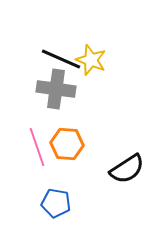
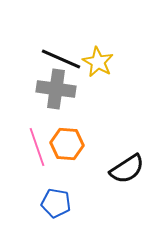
yellow star: moved 7 px right, 2 px down; rotated 8 degrees clockwise
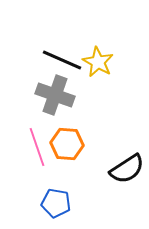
black line: moved 1 px right, 1 px down
gray cross: moved 1 px left, 6 px down; rotated 12 degrees clockwise
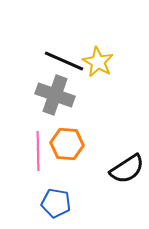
black line: moved 2 px right, 1 px down
pink line: moved 1 px right, 4 px down; rotated 18 degrees clockwise
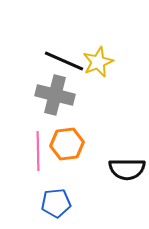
yellow star: rotated 20 degrees clockwise
gray cross: rotated 6 degrees counterclockwise
orange hexagon: rotated 12 degrees counterclockwise
black semicircle: rotated 33 degrees clockwise
blue pentagon: rotated 16 degrees counterclockwise
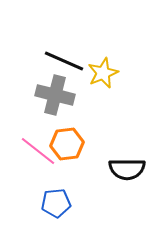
yellow star: moved 5 px right, 11 px down
pink line: rotated 51 degrees counterclockwise
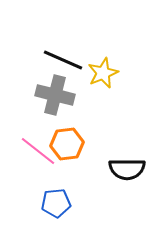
black line: moved 1 px left, 1 px up
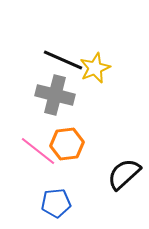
yellow star: moved 8 px left, 5 px up
black semicircle: moved 3 px left, 5 px down; rotated 138 degrees clockwise
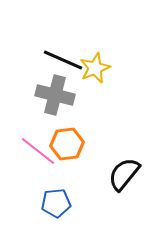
black semicircle: rotated 9 degrees counterclockwise
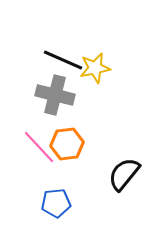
yellow star: rotated 12 degrees clockwise
pink line: moved 1 px right, 4 px up; rotated 9 degrees clockwise
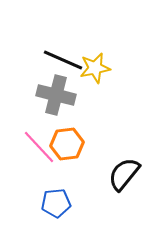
gray cross: moved 1 px right
